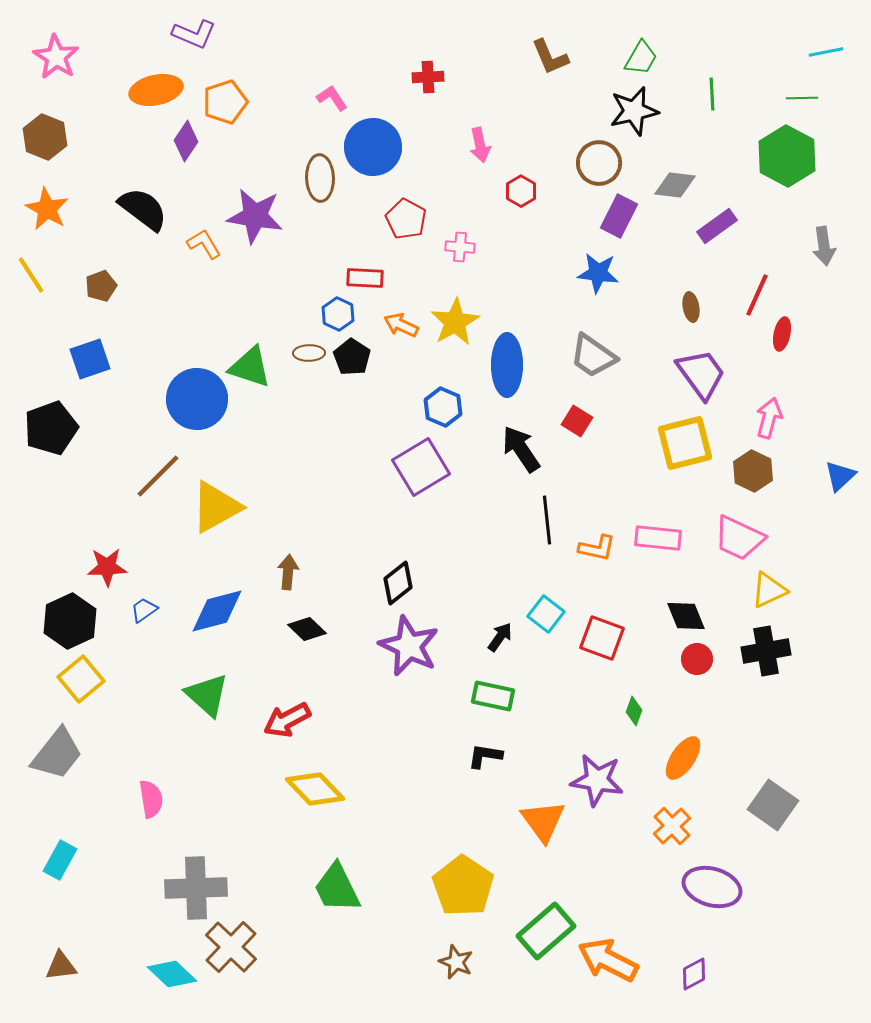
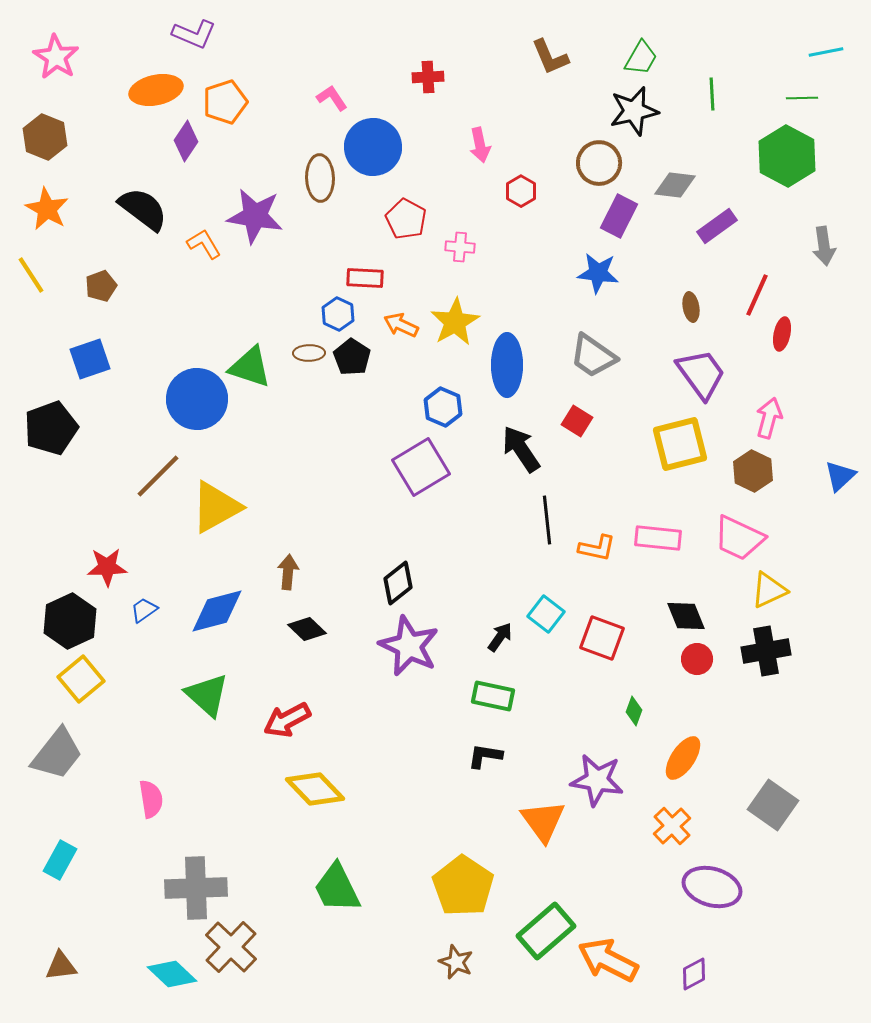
yellow square at (685, 443): moved 5 px left, 1 px down
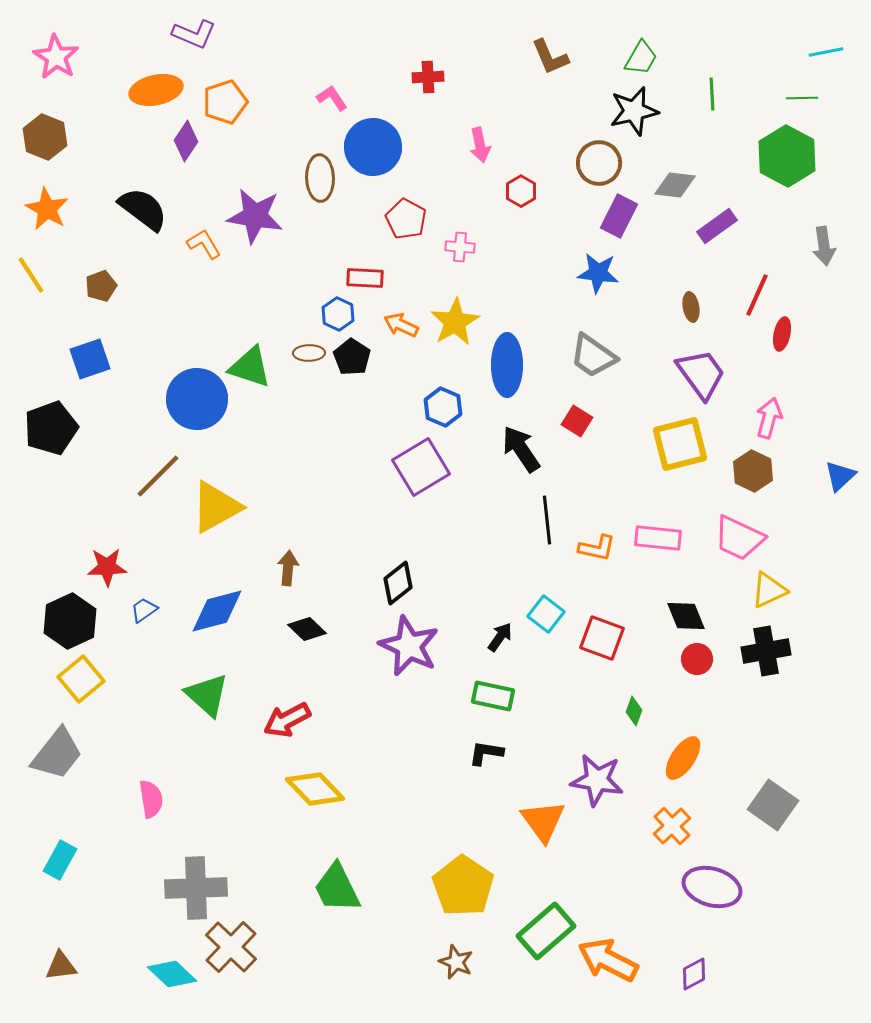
brown arrow at (288, 572): moved 4 px up
black L-shape at (485, 756): moved 1 px right, 3 px up
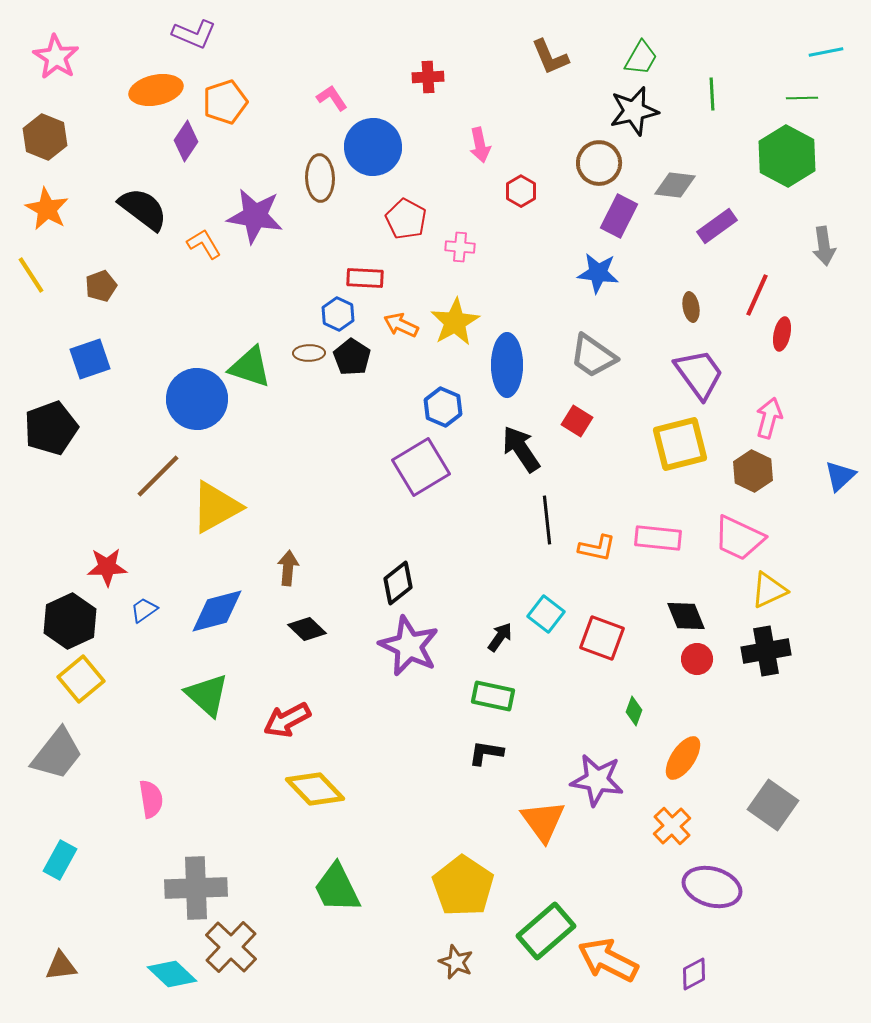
purple trapezoid at (701, 374): moved 2 px left
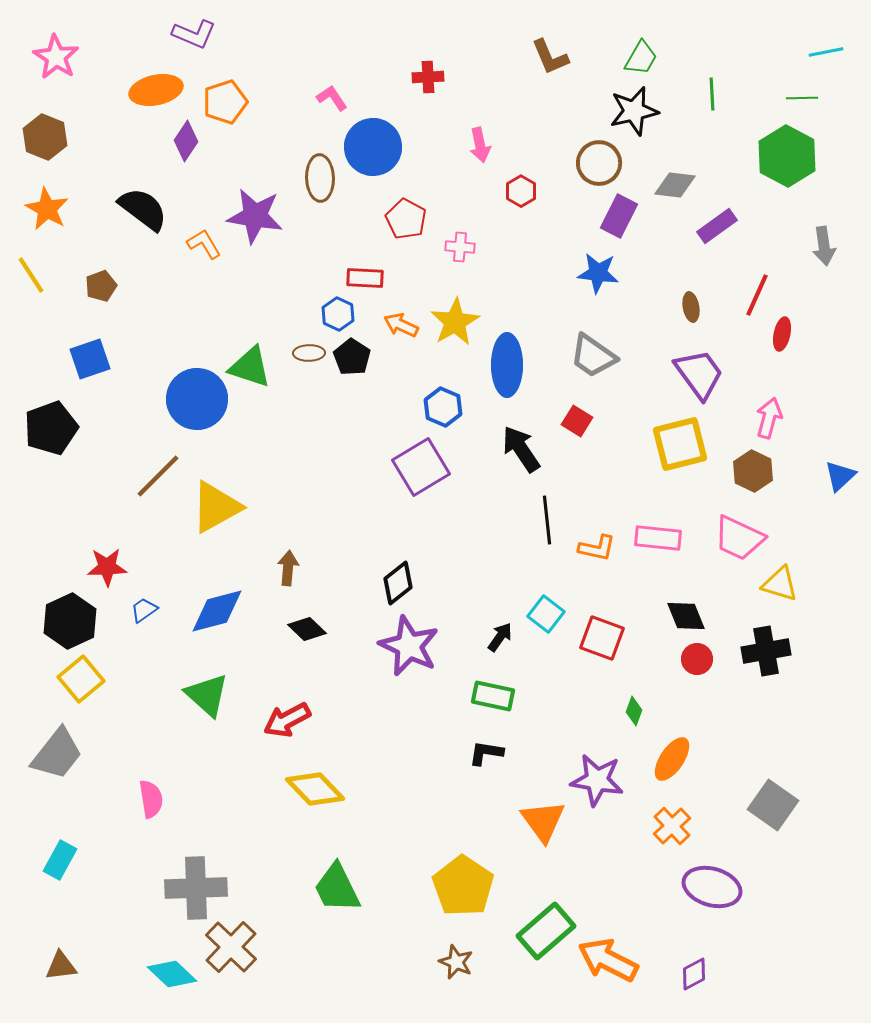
yellow triangle at (769, 590): moved 11 px right, 6 px up; rotated 42 degrees clockwise
orange ellipse at (683, 758): moved 11 px left, 1 px down
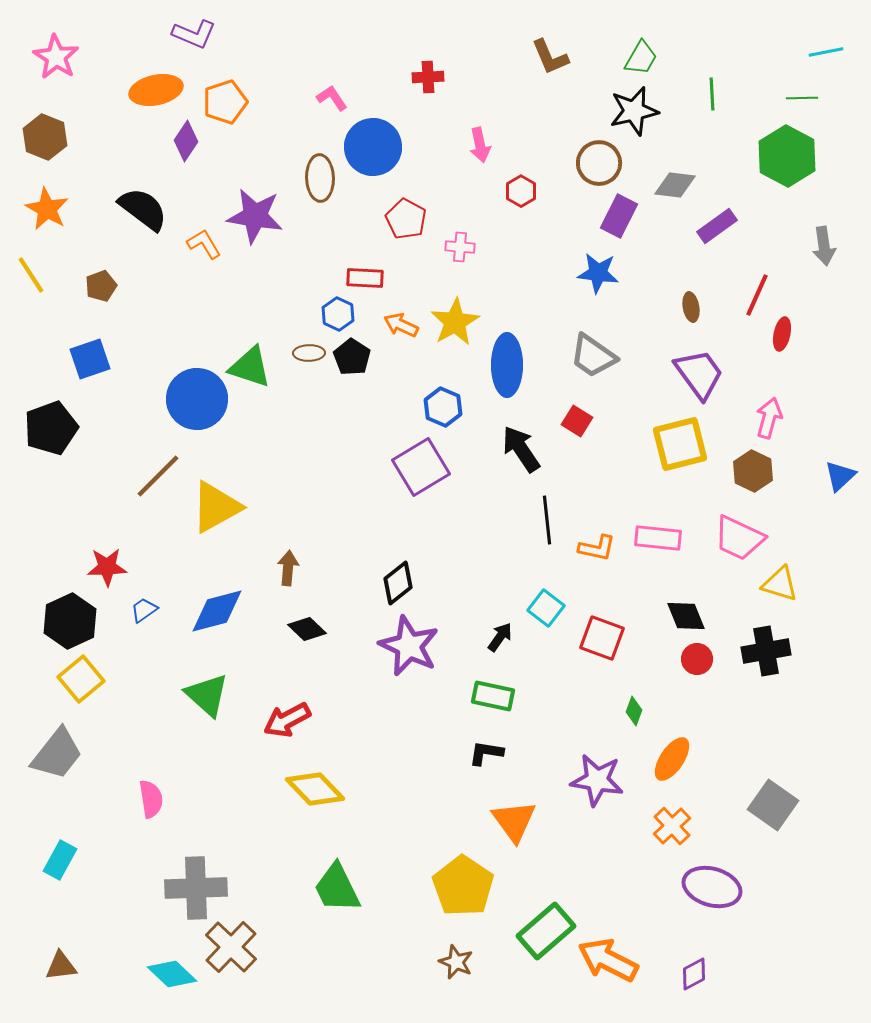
cyan square at (546, 614): moved 6 px up
orange triangle at (543, 821): moved 29 px left
